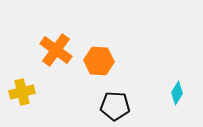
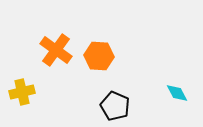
orange hexagon: moved 5 px up
cyan diamond: rotated 60 degrees counterclockwise
black pentagon: rotated 20 degrees clockwise
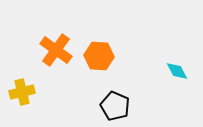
cyan diamond: moved 22 px up
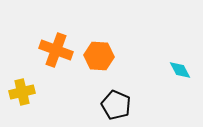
orange cross: rotated 16 degrees counterclockwise
cyan diamond: moved 3 px right, 1 px up
black pentagon: moved 1 px right, 1 px up
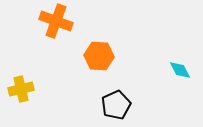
orange cross: moved 29 px up
yellow cross: moved 1 px left, 3 px up
black pentagon: rotated 24 degrees clockwise
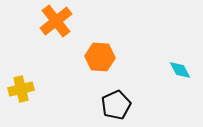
orange cross: rotated 32 degrees clockwise
orange hexagon: moved 1 px right, 1 px down
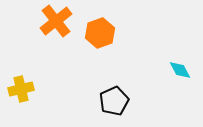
orange hexagon: moved 24 px up; rotated 24 degrees counterclockwise
black pentagon: moved 2 px left, 4 px up
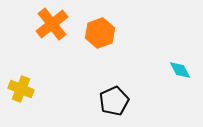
orange cross: moved 4 px left, 3 px down
yellow cross: rotated 35 degrees clockwise
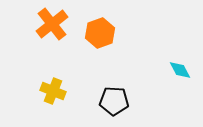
yellow cross: moved 32 px right, 2 px down
black pentagon: rotated 28 degrees clockwise
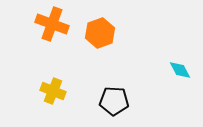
orange cross: rotated 32 degrees counterclockwise
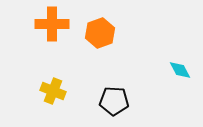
orange cross: rotated 20 degrees counterclockwise
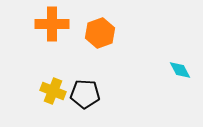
black pentagon: moved 29 px left, 7 px up
